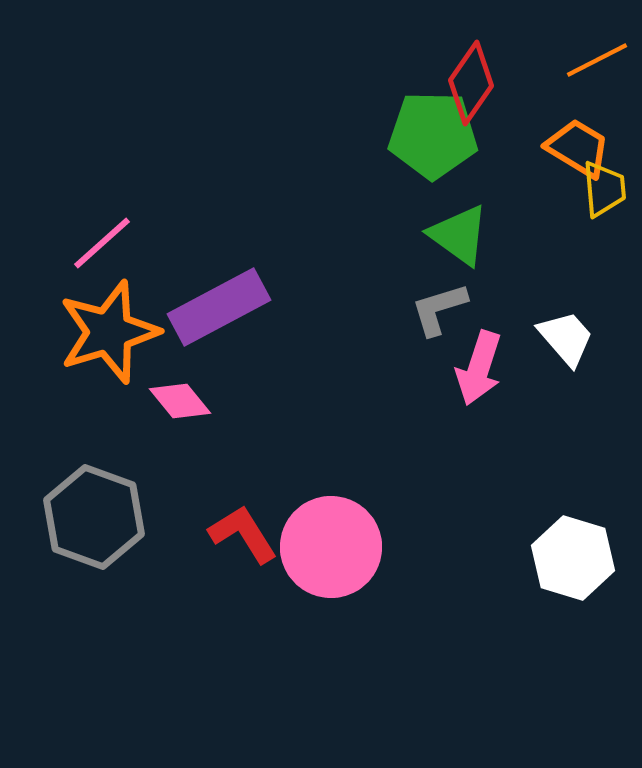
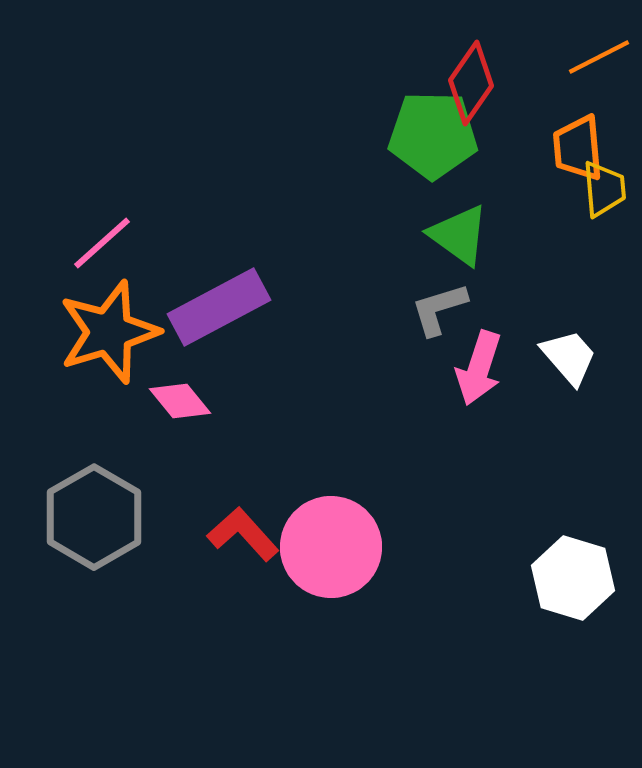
orange line: moved 2 px right, 3 px up
orange trapezoid: rotated 126 degrees counterclockwise
white trapezoid: moved 3 px right, 19 px down
gray hexagon: rotated 10 degrees clockwise
red L-shape: rotated 10 degrees counterclockwise
white hexagon: moved 20 px down
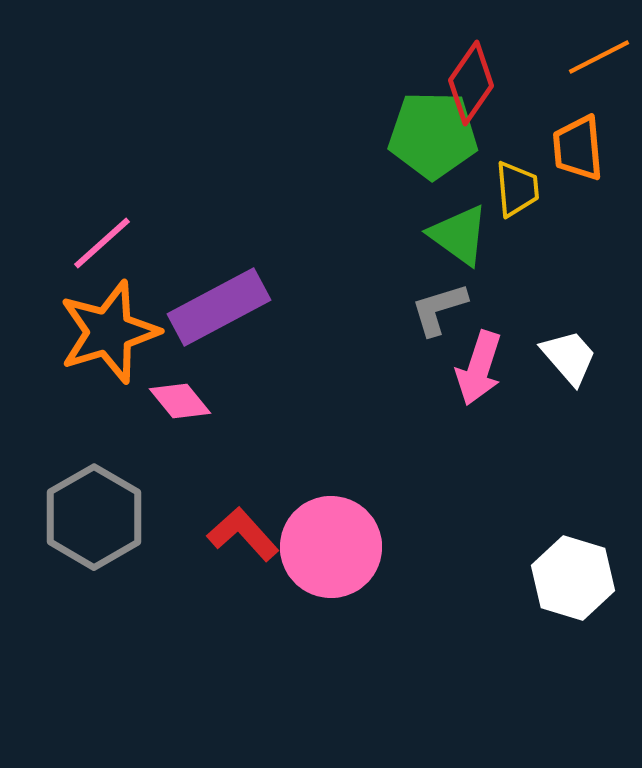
yellow trapezoid: moved 87 px left
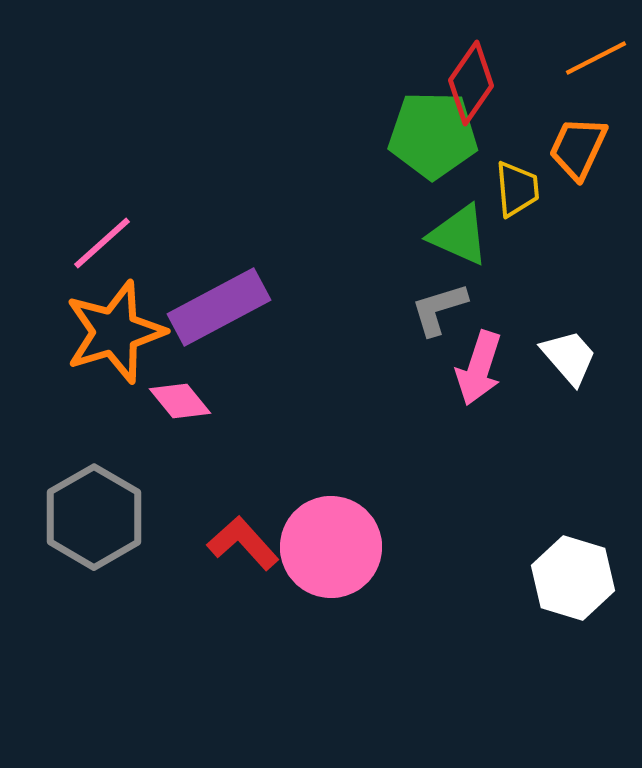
orange line: moved 3 px left, 1 px down
orange trapezoid: rotated 30 degrees clockwise
green triangle: rotated 12 degrees counterclockwise
orange star: moved 6 px right
red L-shape: moved 9 px down
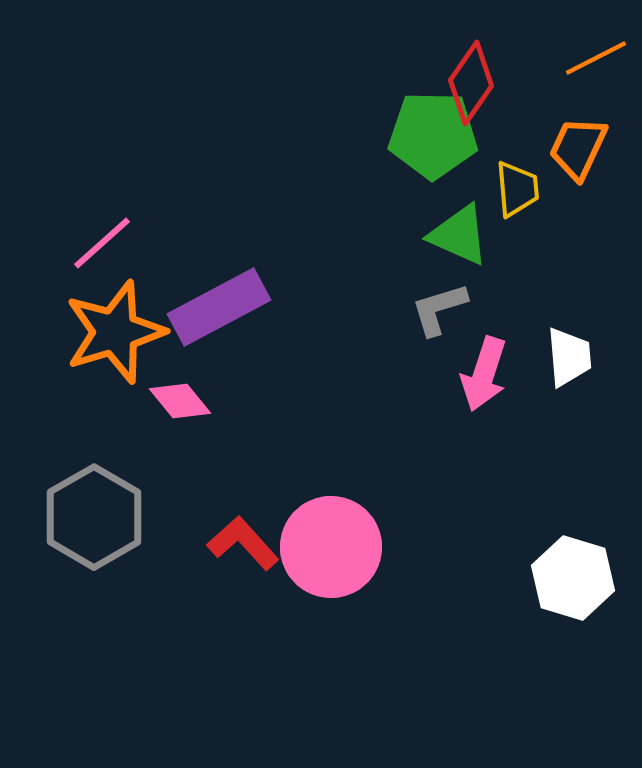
white trapezoid: rotated 36 degrees clockwise
pink arrow: moved 5 px right, 6 px down
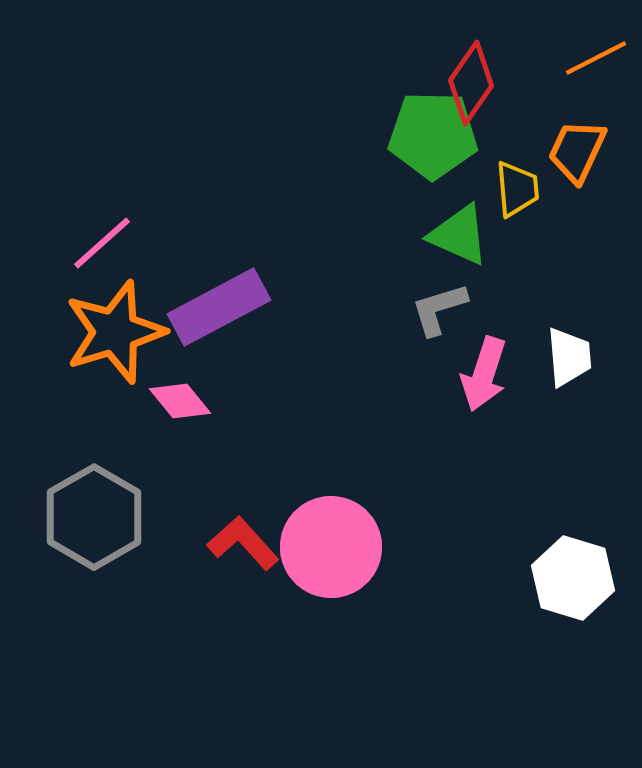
orange trapezoid: moved 1 px left, 3 px down
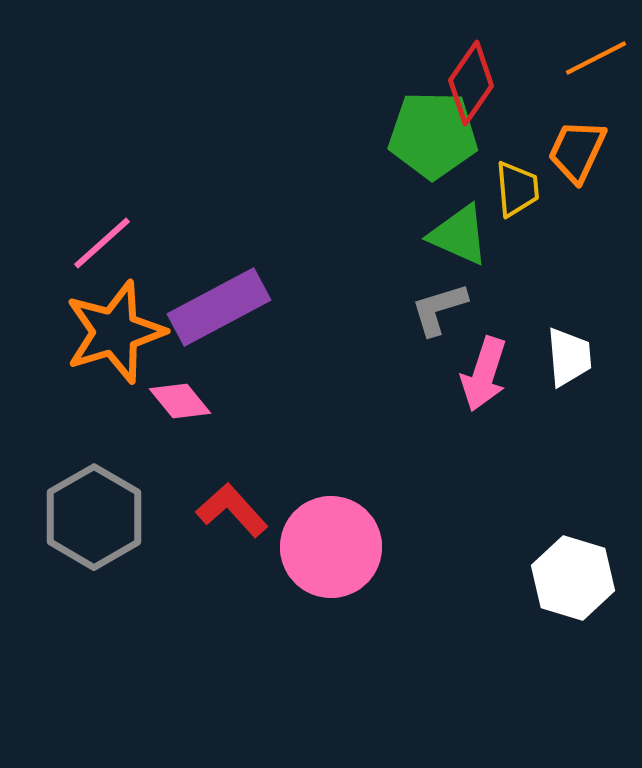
red L-shape: moved 11 px left, 33 px up
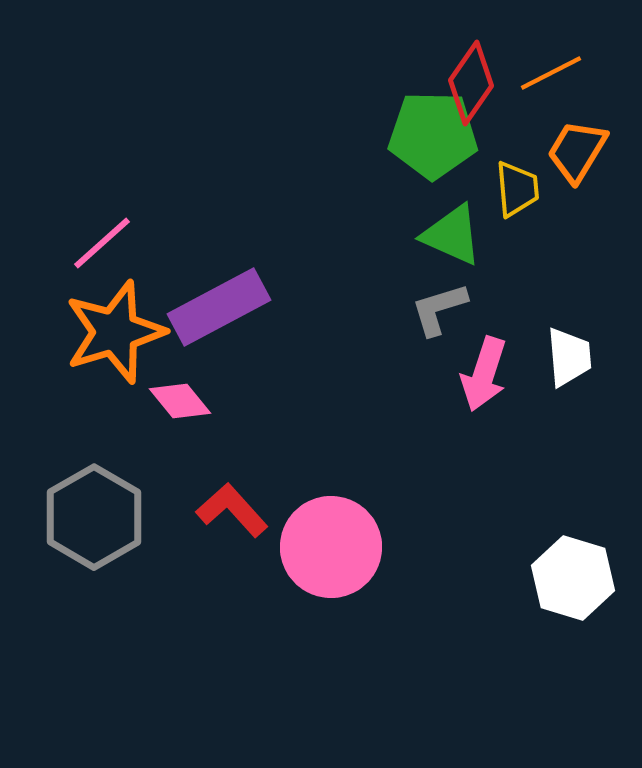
orange line: moved 45 px left, 15 px down
orange trapezoid: rotated 6 degrees clockwise
green triangle: moved 7 px left
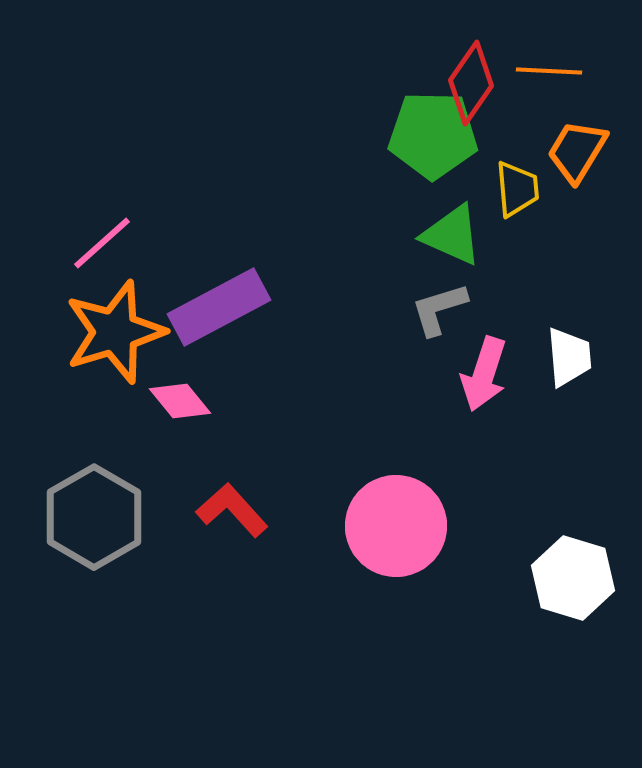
orange line: moved 2 px left, 2 px up; rotated 30 degrees clockwise
pink circle: moved 65 px right, 21 px up
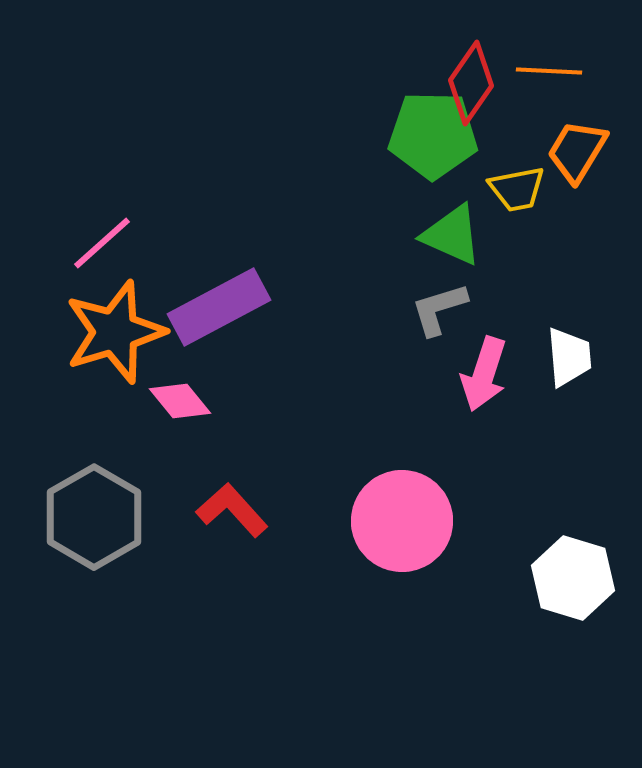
yellow trapezoid: rotated 84 degrees clockwise
pink circle: moved 6 px right, 5 px up
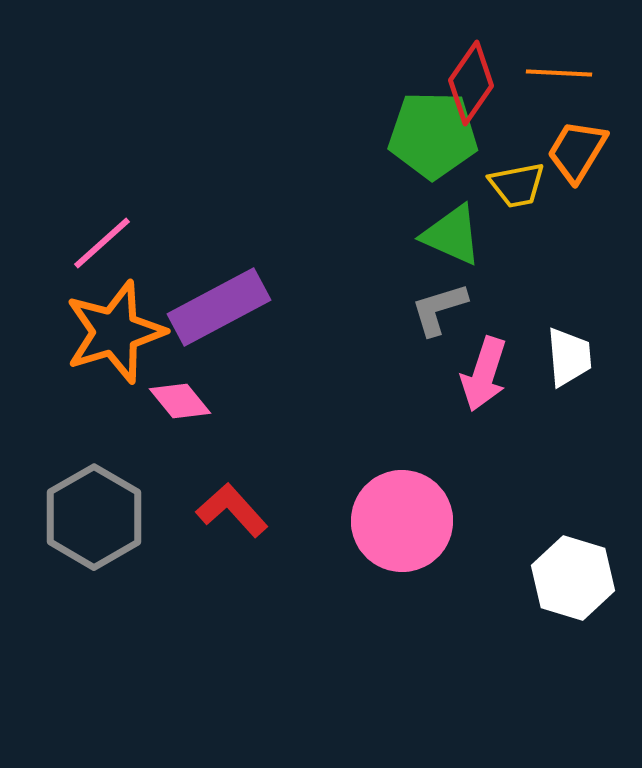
orange line: moved 10 px right, 2 px down
yellow trapezoid: moved 4 px up
